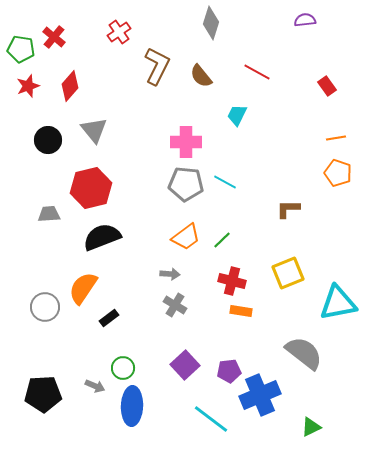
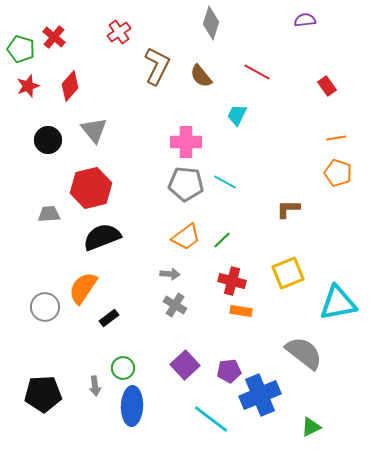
green pentagon at (21, 49): rotated 8 degrees clockwise
gray arrow at (95, 386): rotated 60 degrees clockwise
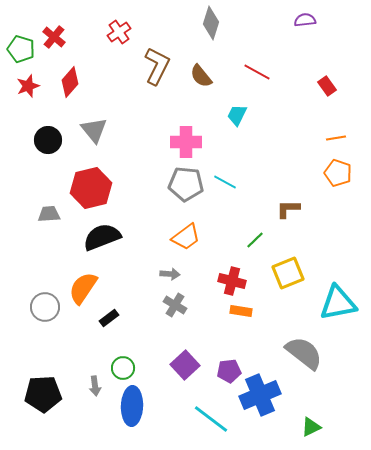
red diamond at (70, 86): moved 4 px up
green line at (222, 240): moved 33 px right
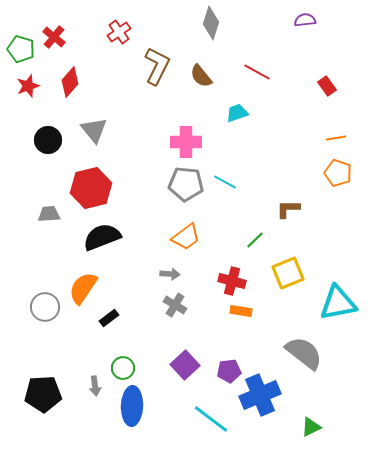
cyan trapezoid at (237, 115): moved 2 px up; rotated 45 degrees clockwise
